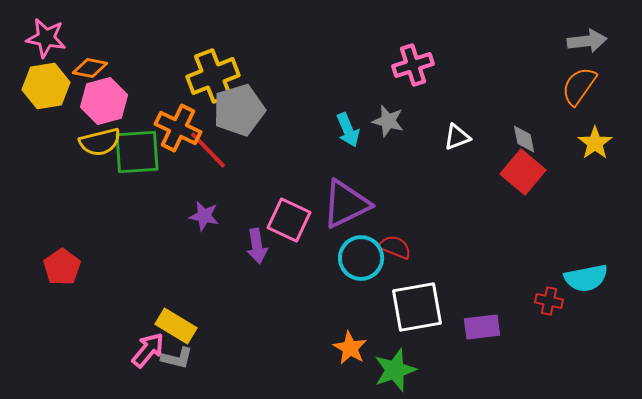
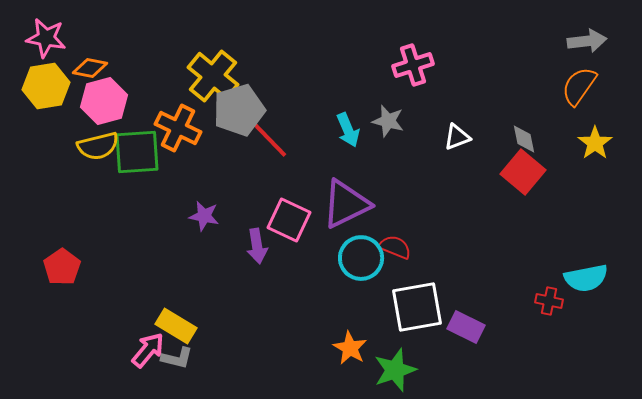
yellow cross: rotated 30 degrees counterclockwise
yellow semicircle: moved 2 px left, 4 px down
red line: moved 61 px right, 11 px up
purple rectangle: moved 16 px left; rotated 33 degrees clockwise
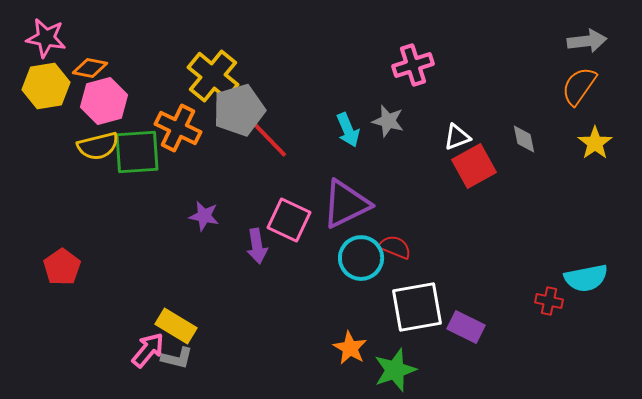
red square: moved 49 px left, 6 px up; rotated 21 degrees clockwise
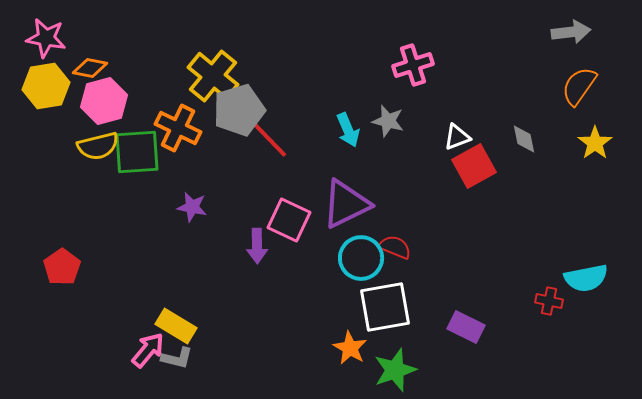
gray arrow: moved 16 px left, 9 px up
purple star: moved 12 px left, 9 px up
purple arrow: rotated 8 degrees clockwise
white square: moved 32 px left
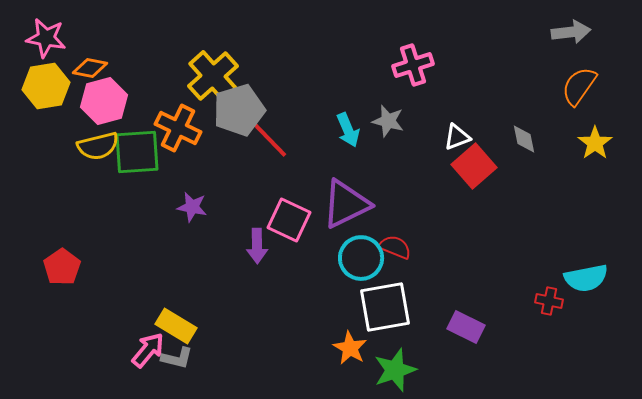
yellow cross: rotated 9 degrees clockwise
red square: rotated 12 degrees counterclockwise
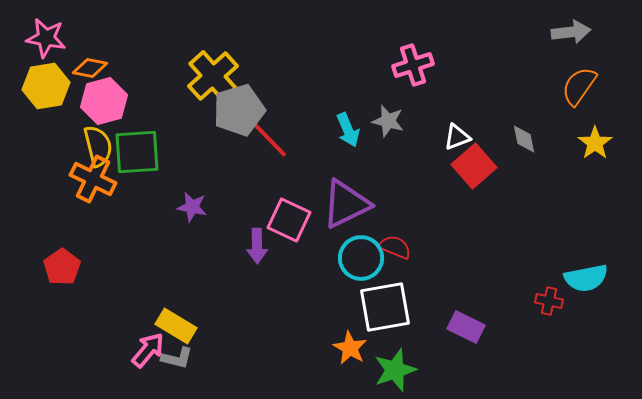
orange cross: moved 85 px left, 51 px down
yellow semicircle: rotated 90 degrees counterclockwise
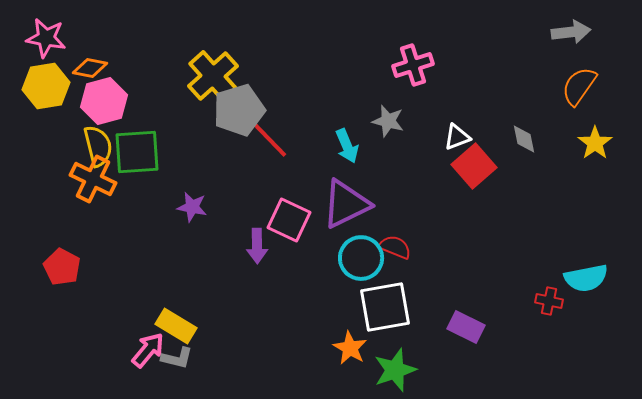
cyan arrow: moved 1 px left, 16 px down
red pentagon: rotated 9 degrees counterclockwise
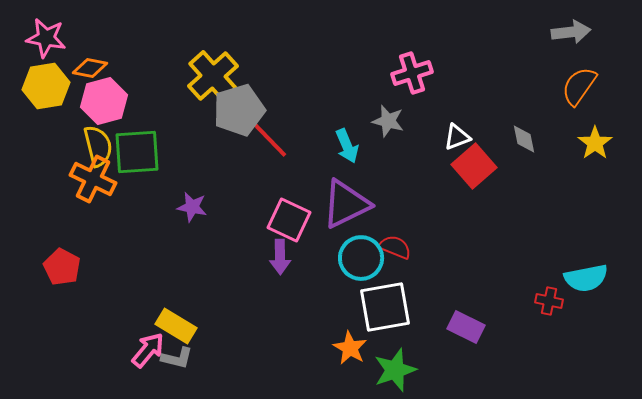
pink cross: moved 1 px left, 8 px down
purple arrow: moved 23 px right, 11 px down
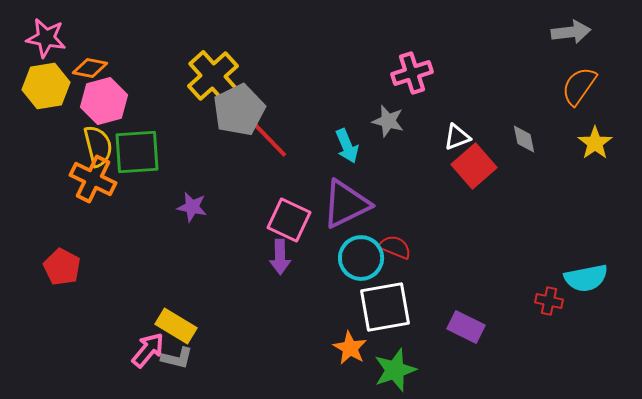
gray pentagon: rotated 9 degrees counterclockwise
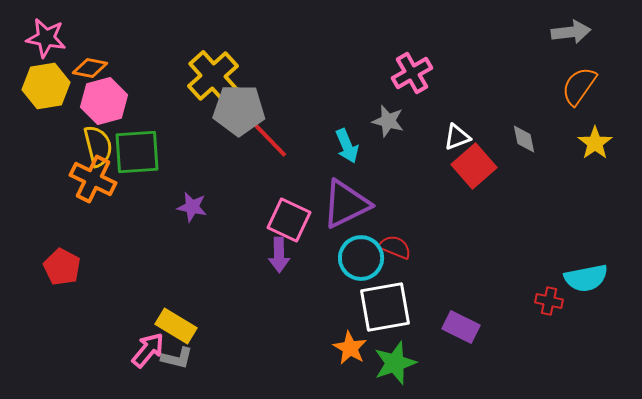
pink cross: rotated 12 degrees counterclockwise
gray pentagon: rotated 27 degrees clockwise
purple arrow: moved 1 px left, 2 px up
purple rectangle: moved 5 px left
green star: moved 7 px up
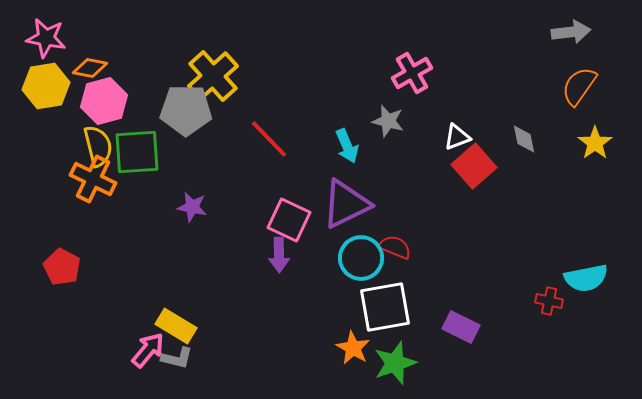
gray pentagon: moved 53 px left
orange star: moved 3 px right
